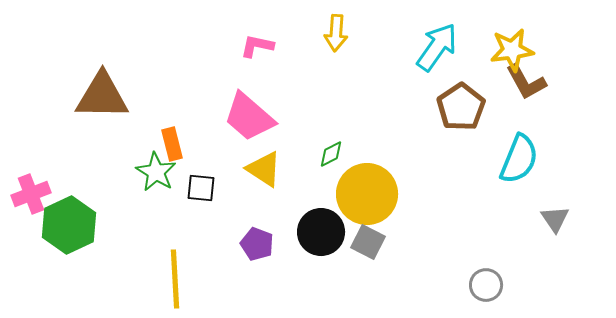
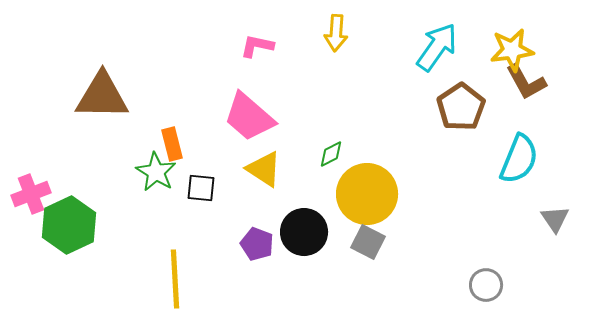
black circle: moved 17 px left
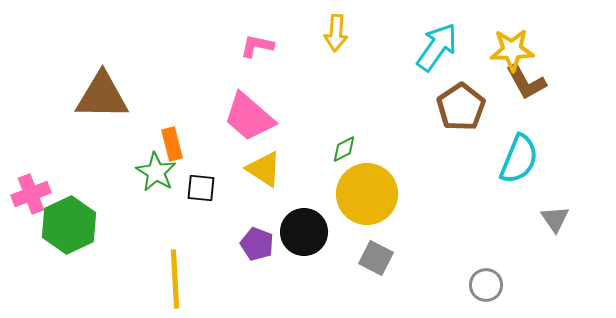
yellow star: rotated 6 degrees clockwise
green diamond: moved 13 px right, 5 px up
gray square: moved 8 px right, 16 px down
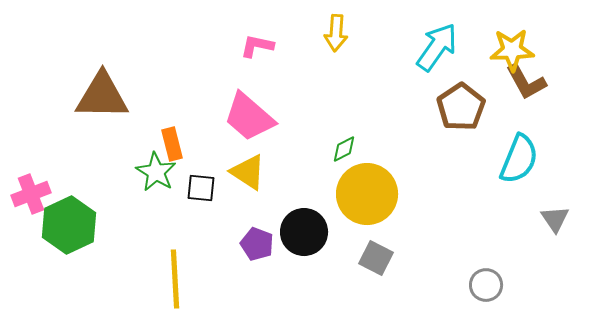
yellow triangle: moved 16 px left, 3 px down
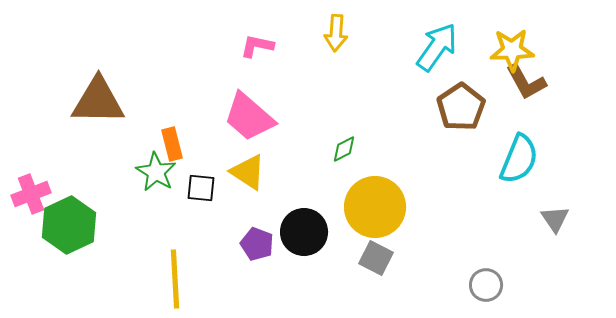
brown triangle: moved 4 px left, 5 px down
yellow circle: moved 8 px right, 13 px down
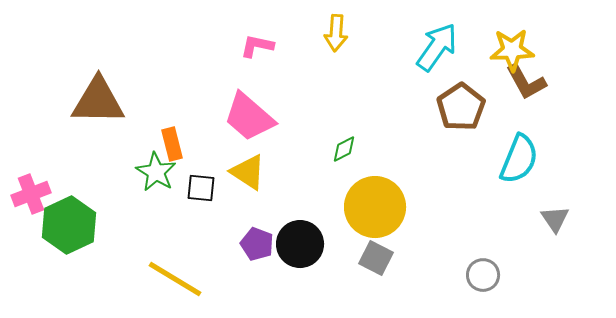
black circle: moved 4 px left, 12 px down
yellow line: rotated 56 degrees counterclockwise
gray circle: moved 3 px left, 10 px up
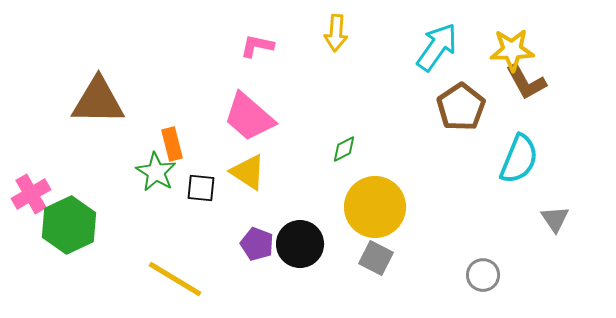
pink cross: rotated 9 degrees counterclockwise
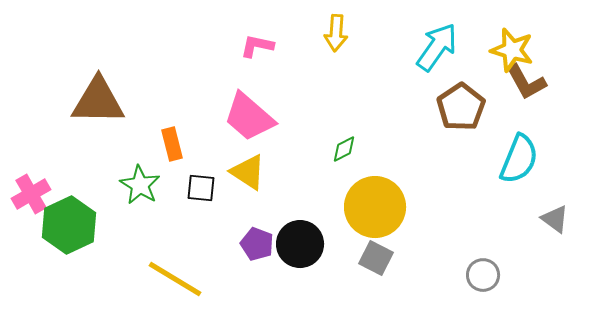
yellow star: rotated 18 degrees clockwise
green star: moved 16 px left, 13 px down
gray triangle: rotated 20 degrees counterclockwise
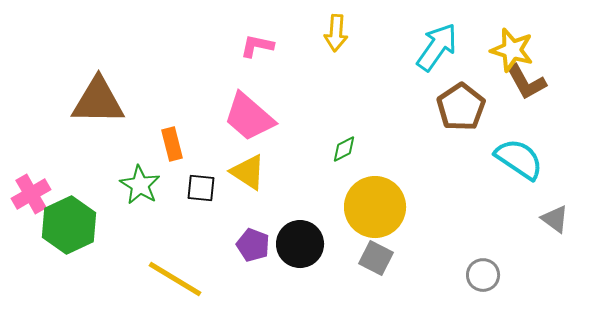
cyan semicircle: rotated 78 degrees counterclockwise
purple pentagon: moved 4 px left, 1 px down
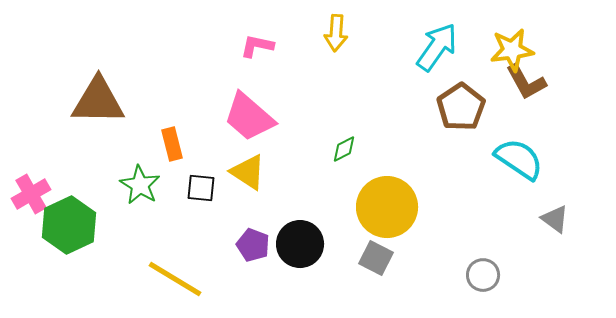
yellow star: rotated 24 degrees counterclockwise
yellow circle: moved 12 px right
